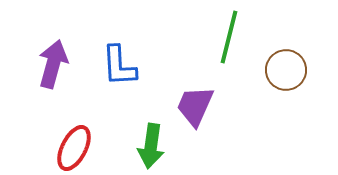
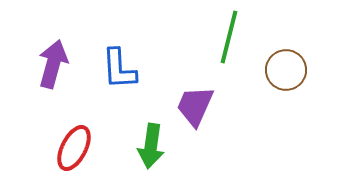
blue L-shape: moved 3 px down
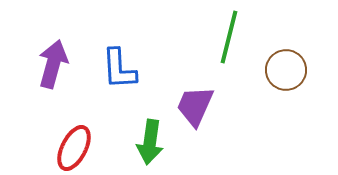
green arrow: moved 1 px left, 4 px up
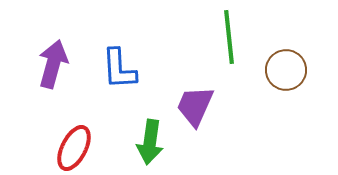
green line: rotated 20 degrees counterclockwise
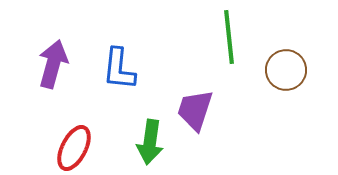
blue L-shape: rotated 9 degrees clockwise
purple trapezoid: moved 4 px down; rotated 6 degrees counterclockwise
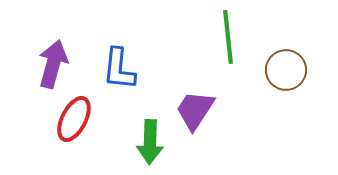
green line: moved 1 px left
purple trapezoid: rotated 15 degrees clockwise
green arrow: rotated 6 degrees counterclockwise
red ellipse: moved 29 px up
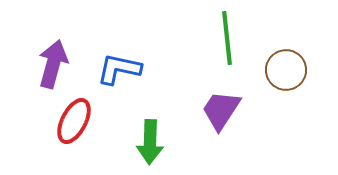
green line: moved 1 px left, 1 px down
blue L-shape: rotated 96 degrees clockwise
purple trapezoid: moved 26 px right
red ellipse: moved 2 px down
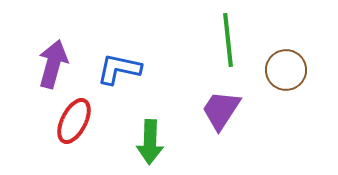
green line: moved 1 px right, 2 px down
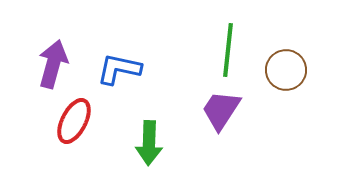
green line: moved 10 px down; rotated 12 degrees clockwise
green arrow: moved 1 px left, 1 px down
